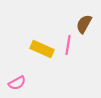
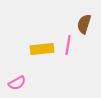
brown semicircle: rotated 12 degrees counterclockwise
yellow rectangle: rotated 30 degrees counterclockwise
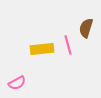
brown semicircle: moved 2 px right, 4 px down
pink line: rotated 24 degrees counterclockwise
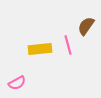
brown semicircle: moved 2 px up; rotated 18 degrees clockwise
yellow rectangle: moved 2 px left
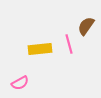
pink line: moved 1 px right, 1 px up
pink semicircle: moved 3 px right
